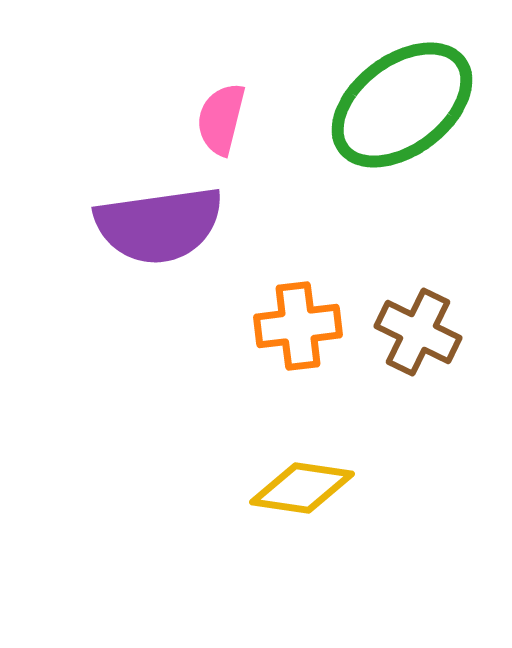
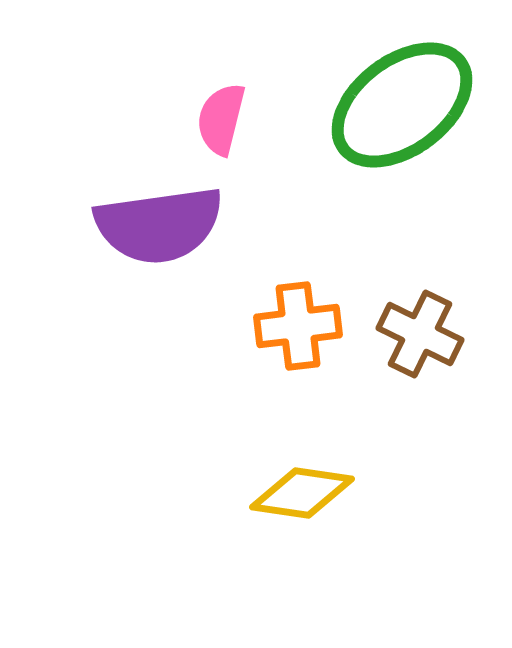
brown cross: moved 2 px right, 2 px down
yellow diamond: moved 5 px down
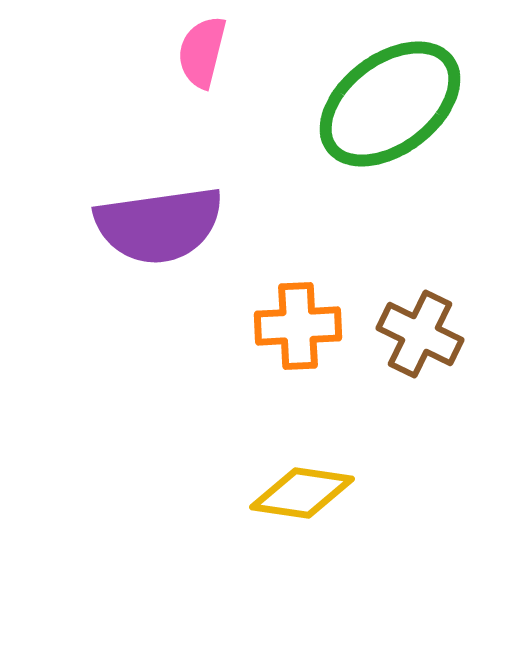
green ellipse: moved 12 px left, 1 px up
pink semicircle: moved 19 px left, 67 px up
orange cross: rotated 4 degrees clockwise
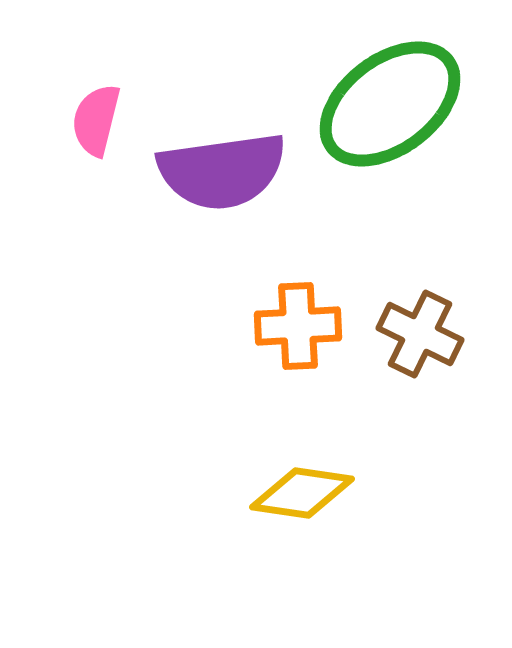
pink semicircle: moved 106 px left, 68 px down
purple semicircle: moved 63 px right, 54 px up
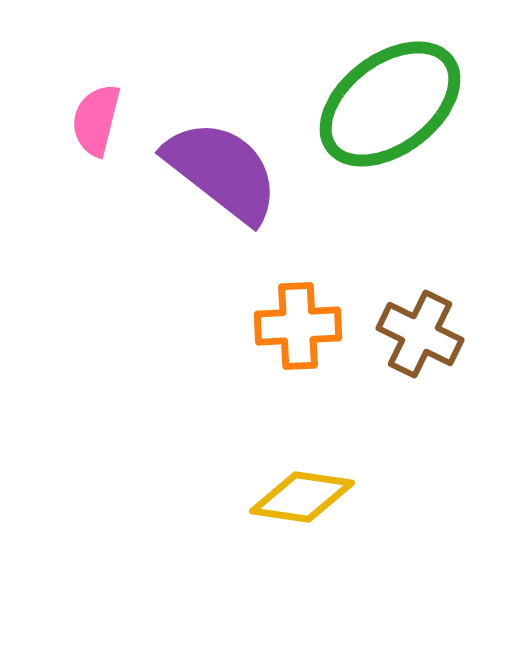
purple semicircle: rotated 134 degrees counterclockwise
yellow diamond: moved 4 px down
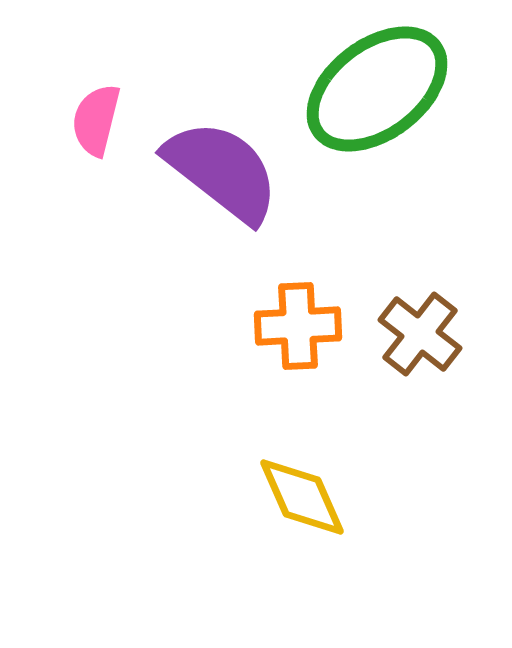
green ellipse: moved 13 px left, 15 px up
brown cross: rotated 12 degrees clockwise
yellow diamond: rotated 58 degrees clockwise
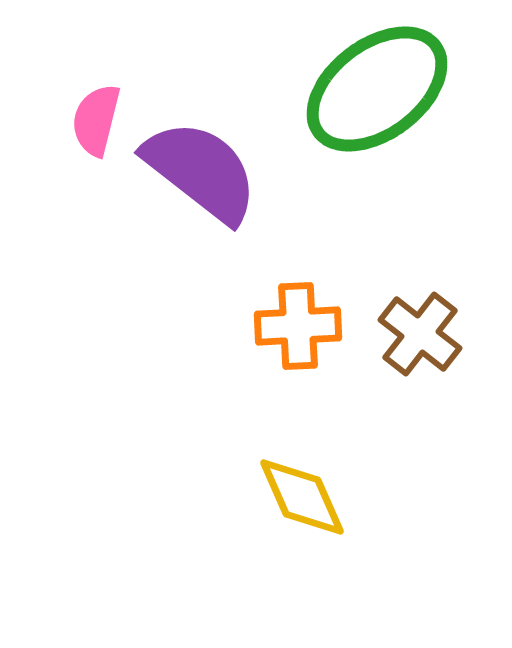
purple semicircle: moved 21 px left
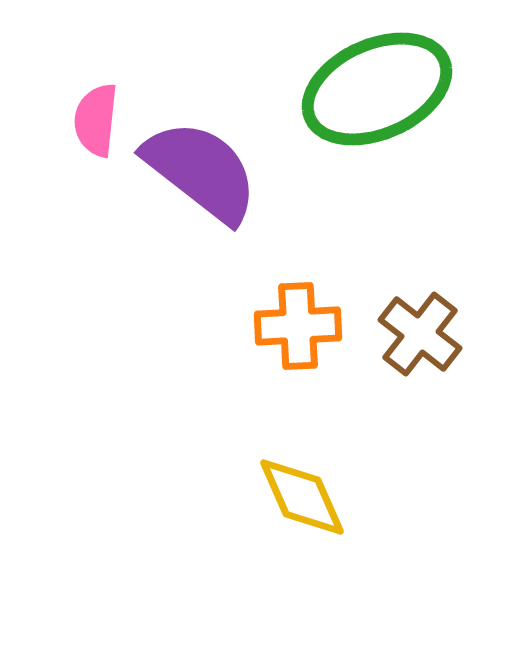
green ellipse: rotated 13 degrees clockwise
pink semicircle: rotated 8 degrees counterclockwise
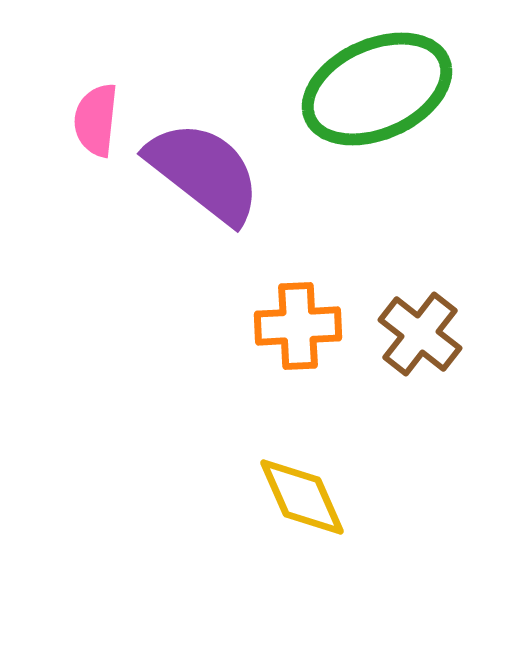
purple semicircle: moved 3 px right, 1 px down
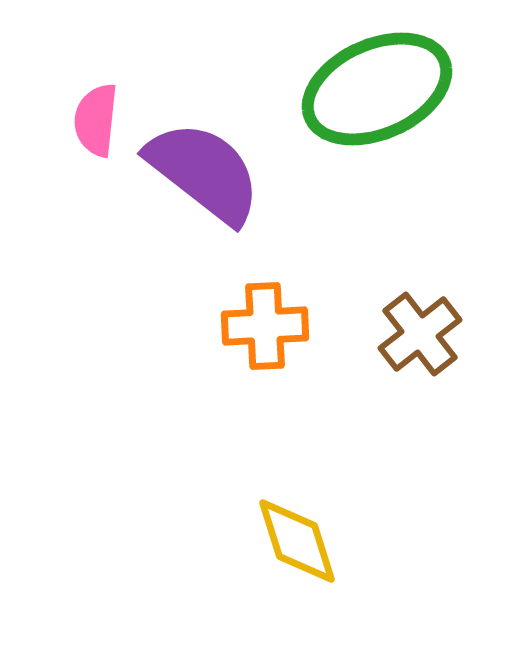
orange cross: moved 33 px left
brown cross: rotated 14 degrees clockwise
yellow diamond: moved 5 px left, 44 px down; rotated 6 degrees clockwise
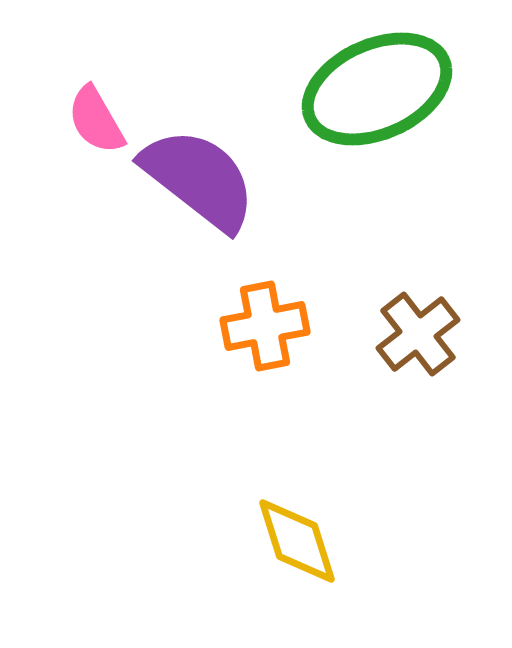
pink semicircle: rotated 36 degrees counterclockwise
purple semicircle: moved 5 px left, 7 px down
orange cross: rotated 8 degrees counterclockwise
brown cross: moved 2 px left
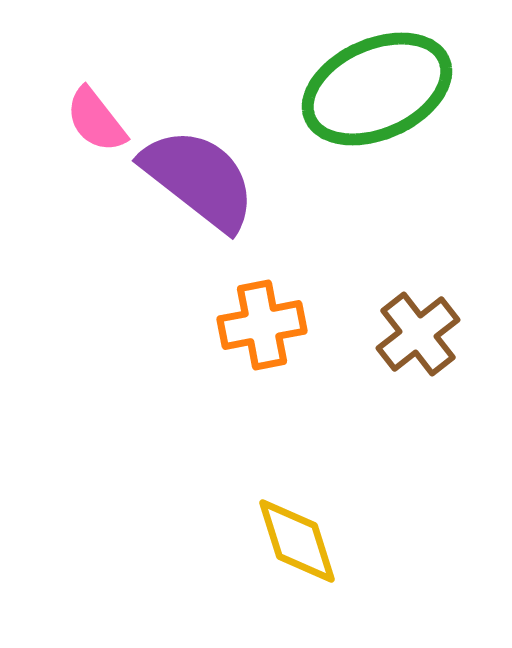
pink semicircle: rotated 8 degrees counterclockwise
orange cross: moved 3 px left, 1 px up
